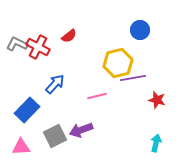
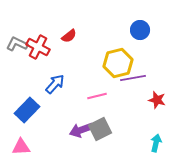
gray square: moved 45 px right, 7 px up
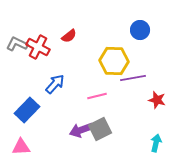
yellow hexagon: moved 4 px left, 2 px up; rotated 16 degrees clockwise
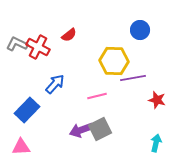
red semicircle: moved 1 px up
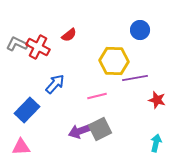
purple line: moved 2 px right
purple arrow: moved 1 px left, 1 px down
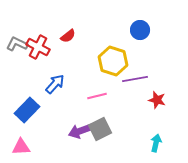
red semicircle: moved 1 px left, 1 px down
yellow hexagon: moved 1 px left; rotated 16 degrees clockwise
purple line: moved 1 px down
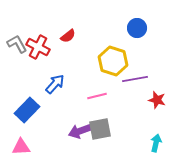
blue circle: moved 3 px left, 2 px up
gray L-shape: rotated 35 degrees clockwise
gray square: rotated 15 degrees clockwise
